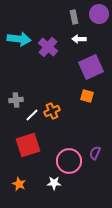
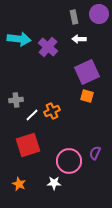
purple square: moved 4 px left, 5 px down
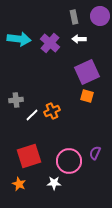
purple circle: moved 1 px right, 2 px down
purple cross: moved 2 px right, 4 px up
red square: moved 1 px right, 11 px down
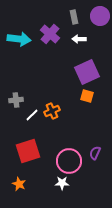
purple cross: moved 9 px up
red square: moved 1 px left, 5 px up
white star: moved 8 px right
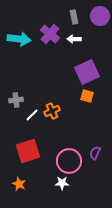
white arrow: moved 5 px left
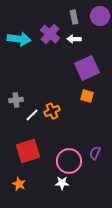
purple square: moved 4 px up
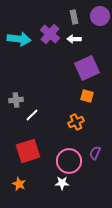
orange cross: moved 24 px right, 11 px down
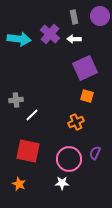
purple square: moved 2 px left
red square: rotated 30 degrees clockwise
pink circle: moved 2 px up
